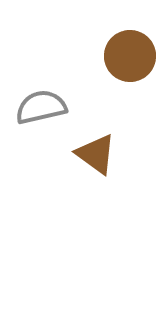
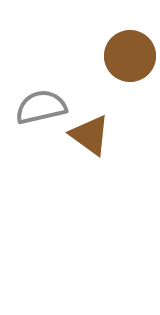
brown triangle: moved 6 px left, 19 px up
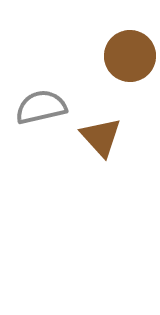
brown triangle: moved 11 px right, 2 px down; rotated 12 degrees clockwise
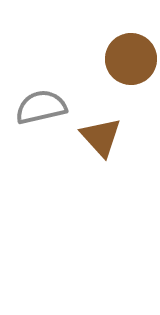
brown circle: moved 1 px right, 3 px down
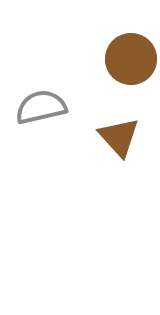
brown triangle: moved 18 px right
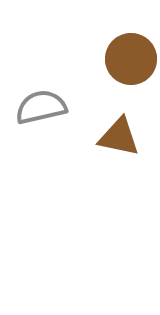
brown triangle: rotated 36 degrees counterclockwise
